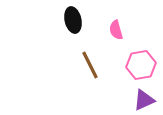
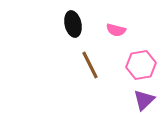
black ellipse: moved 4 px down
pink semicircle: rotated 60 degrees counterclockwise
purple triangle: rotated 20 degrees counterclockwise
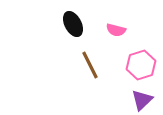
black ellipse: rotated 15 degrees counterclockwise
pink hexagon: rotated 8 degrees counterclockwise
purple triangle: moved 2 px left
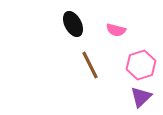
purple triangle: moved 1 px left, 3 px up
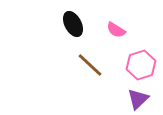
pink semicircle: rotated 18 degrees clockwise
brown line: rotated 20 degrees counterclockwise
purple triangle: moved 3 px left, 2 px down
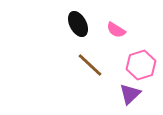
black ellipse: moved 5 px right
purple triangle: moved 8 px left, 5 px up
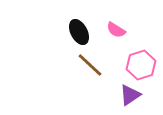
black ellipse: moved 1 px right, 8 px down
purple triangle: moved 1 px down; rotated 10 degrees clockwise
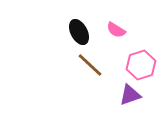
purple triangle: rotated 15 degrees clockwise
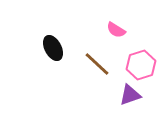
black ellipse: moved 26 px left, 16 px down
brown line: moved 7 px right, 1 px up
